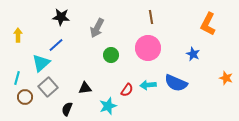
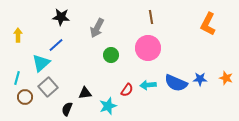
blue star: moved 7 px right, 25 px down; rotated 24 degrees counterclockwise
black triangle: moved 5 px down
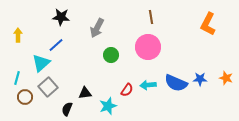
pink circle: moved 1 px up
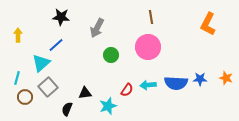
blue semicircle: rotated 20 degrees counterclockwise
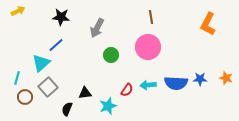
yellow arrow: moved 24 px up; rotated 64 degrees clockwise
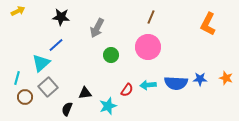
brown line: rotated 32 degrees clockwise
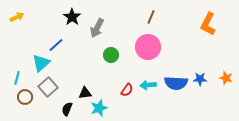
yellow arrow: moved 1 px left, 6 px down
black star: moved 11 px right; rotated 30 degrees clockwise
cyan star: moved 9 px left, 2 px down
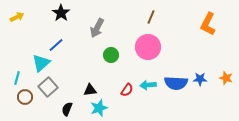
black star: moved 11 px left, 4 px up
black triangle: moved 5 px right, 3 px up
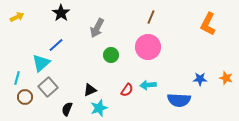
blue semicircle: moved 3 px right, 17 px down
black triangle: rotated 16 degrees counterclockwise
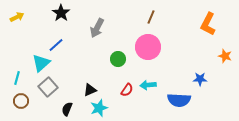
green circle: moved 7 px right, 4 px down
orange star: moved 1 px left, 22 px up
brown circle: moved 4 px left, 4 px down
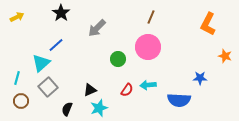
gray arrow: rotated 18 degrees clockwise
blue star: moved 1 px up
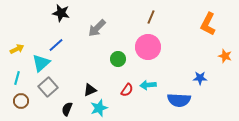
black star: rotated 24 degrees counterclockwise
yellow arrow: moved 32 px down
